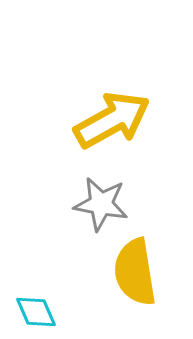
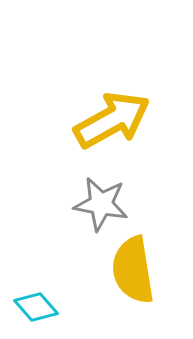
yellow semicircle: moved 2 px left, 2 px up
cyan diamond: moved 5 px up; rotated 18 degrees counterclockwise
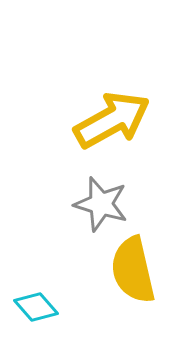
gray star: rotated 6 degrees clockwise
yellow semicircle: rotated 4 degrees counterclockwise
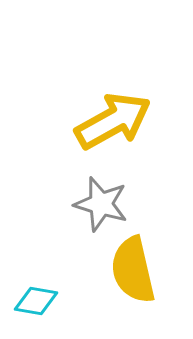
yellow arrow: moved 1 px right, 1 px down
cyan diamond: moved 6 px up; rotated 39 degrees counterclockwise
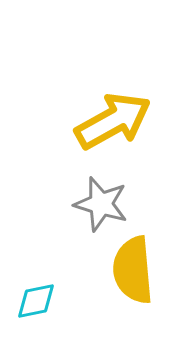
yellow semicircle: rotated 8 degrees clockwise
cyan diamond: rotated 21 degrees counterclockwise
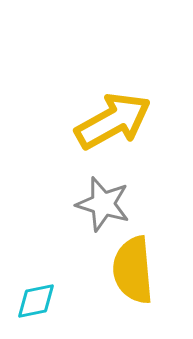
gray star: moved 2 px right
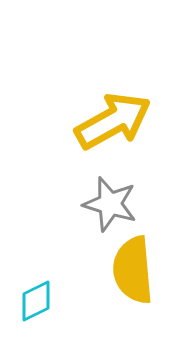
gray star: moved 7 px right
cyan diamond: rotated 15 degrees counterclockwise
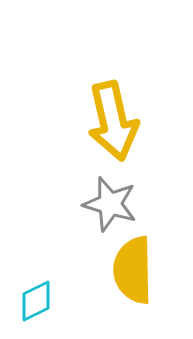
yellow arrow: rotated 106 degrees clockwise
yellow semicircle: rotated 4 degrees clockwise
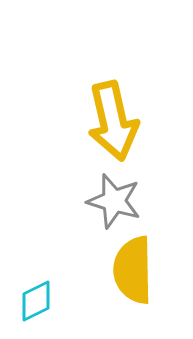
gray star: moved 4 px right, 3 px up
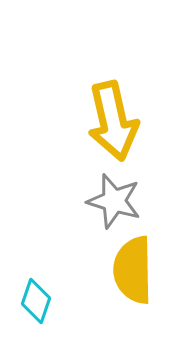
cyan diamond: rotated 45 degrees counterclockwise
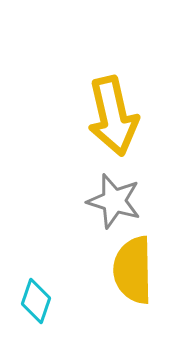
yellow arrow: moved 5 px up
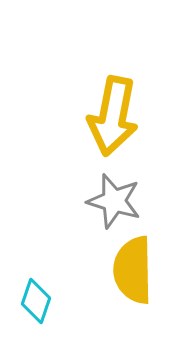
yellow arrow: rotated 24 degrees clockwise
